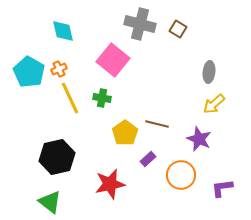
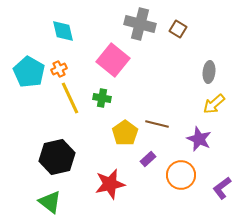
purple L-shape: rotated 30 degrees counterclockwise
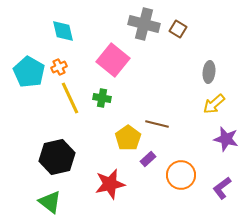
gray cross: moved 4 px right
orange cross: moved 2 px up
yellow pentagon: moved 3 px right, 5 px down
purple star: moved 27 px right; rotated 10 degrees counterclockwise
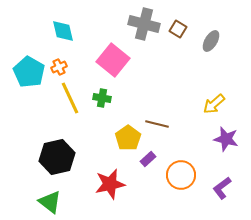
gray ellipse: moved 2 px right, 31 px up; rotated 25 degrees clockwise
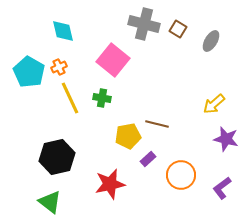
yellow pentagon: moved 2 px up; rotated 25 degrees clockwise
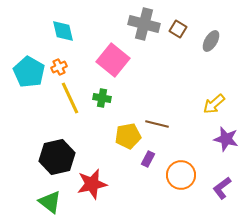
purple rectangle: rotated 21 degrees counterclockwise
red star: moved 18 px left
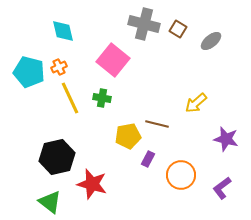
gray ellipse: rotated 20 degrees clockwise
cyan pentagon: rotated 16 degrees counterclockwise
yellow arrow: moved 18 px left, 1 px up
red star: rotated 28 degrees clockwise
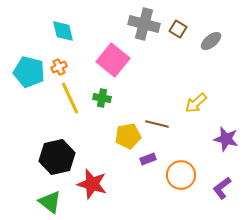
purple rectangle: rotated 42 degrees clockwise
